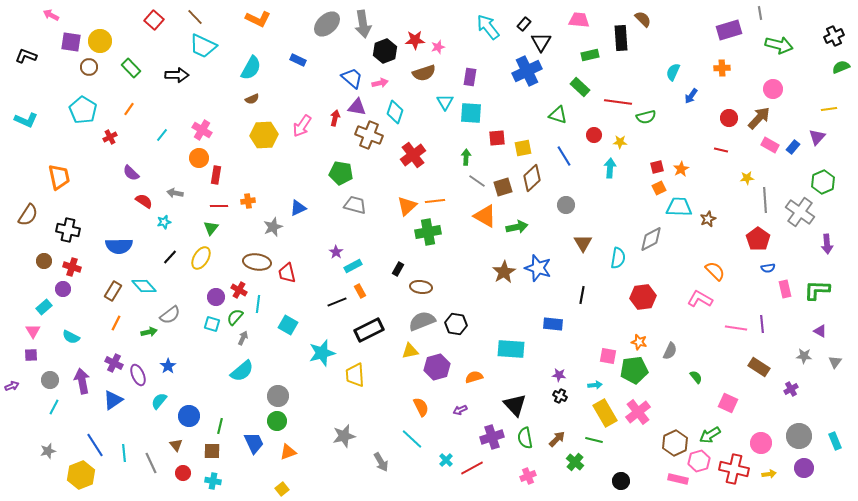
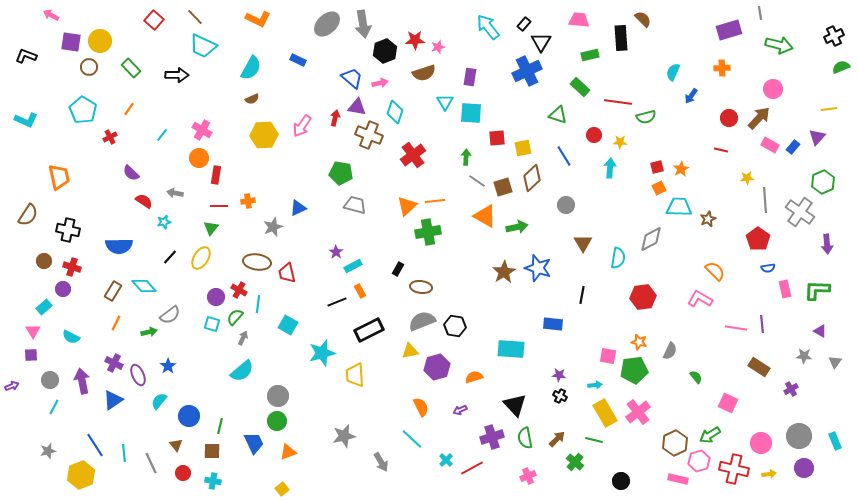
black hexagon at (456, 324): moved 1 px left, 2 px down
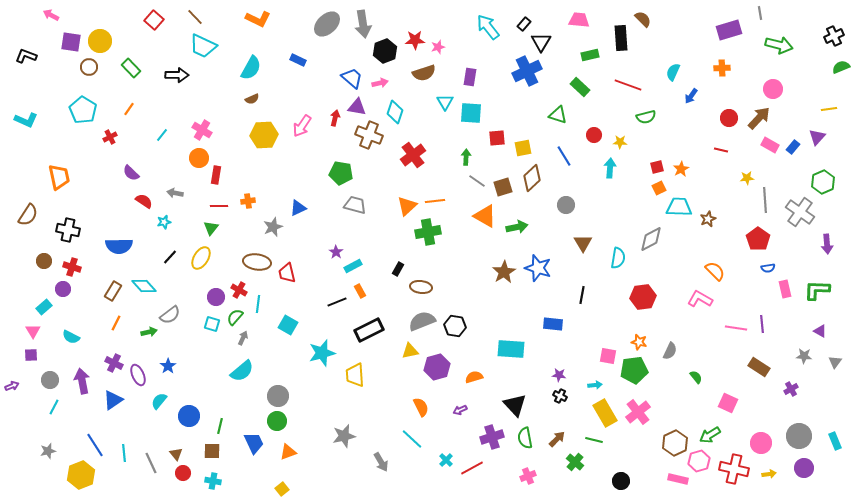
red line at (618, 102): moved 10 px right, 17 px up; rotated 12 degrees clockwise
brown triangle at (176, 445): moved 9 px down
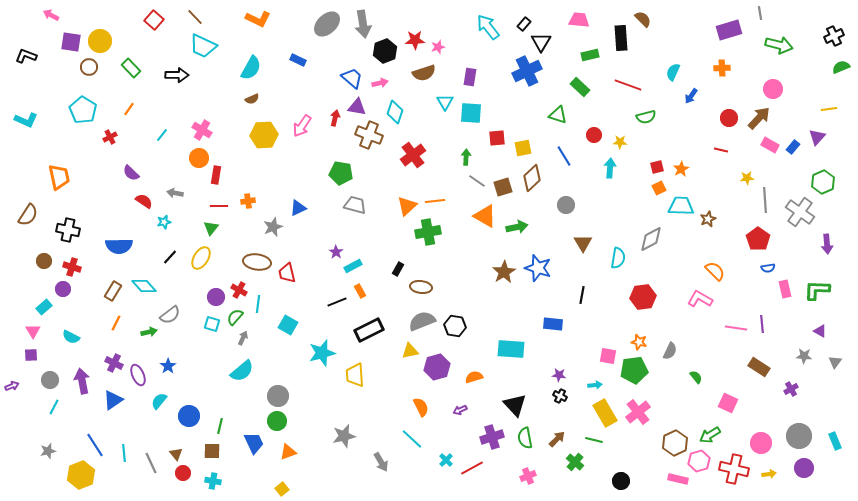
cyan trapezoid at (679, 207): moved 2 px right, 1 px up
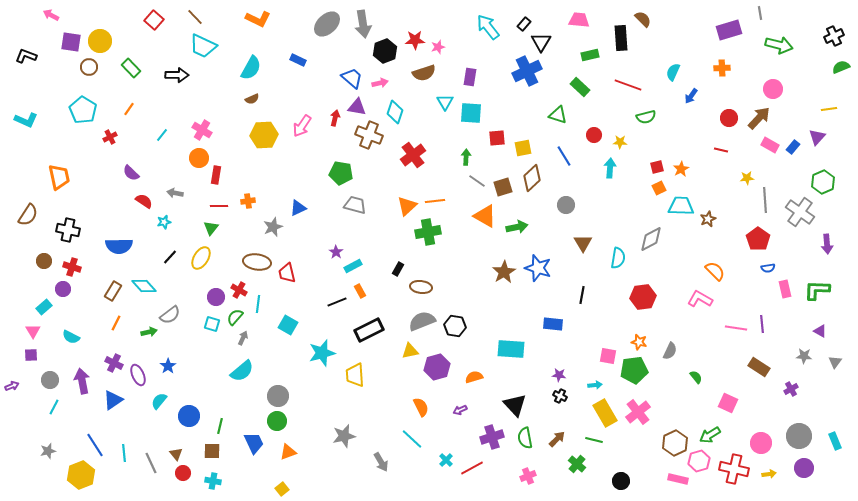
green cross at (575, 462): moved 2 px right, 2 px down
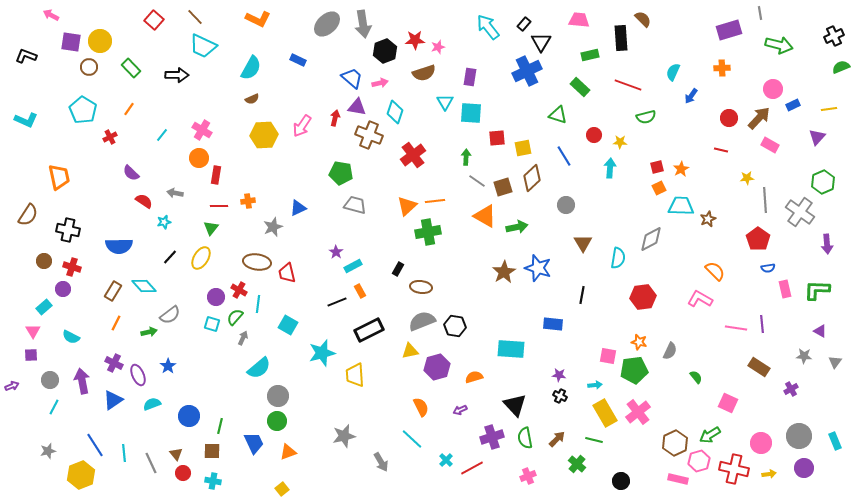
blue rectangle at (793, 147): moved 42 px up; rotated 24 degrees clockwise
cyan semicircle at (242, 371): moved 17 px right, 3 px up
cyan semicircle at (159, 401): moved 7 px left, 3 px down; rotated 30 degrees clockwise
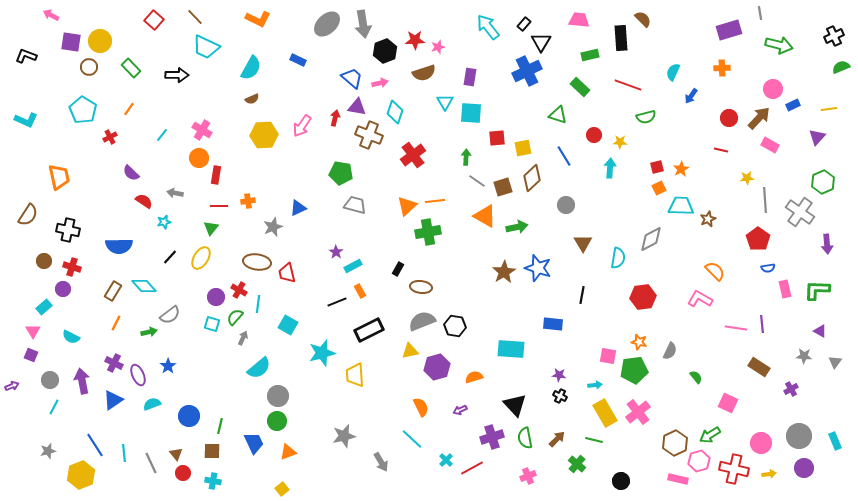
cyan trapezoid at (203, 46): moved 3 px right, 1 px down
purple square at (31, 355): rotated 24 degrees clockwise
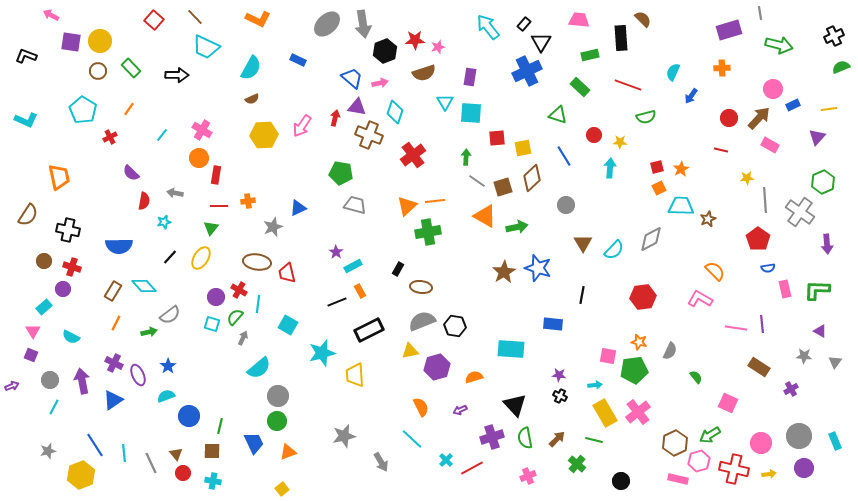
brown circle at (89, 67): moved 9 px right, 4 px down
red semicircle at (144, 201): rotated 66 degrees clockwise
cyan semicircle at (618, 258): moved 4 px left, 8 px up; rotated 35 degrees clockwise
cyan semicircle at (152, 404): moved 14 px right, 8 px up
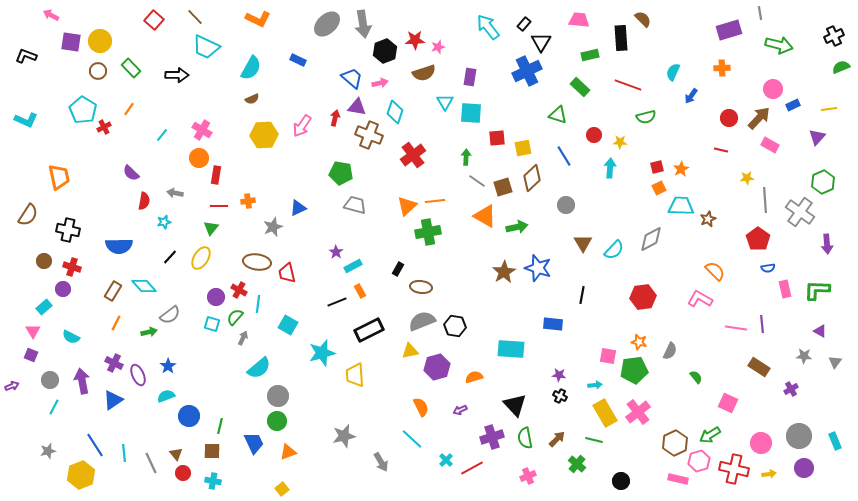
red cross at (110, 137): moved 6 px left, 10 px up
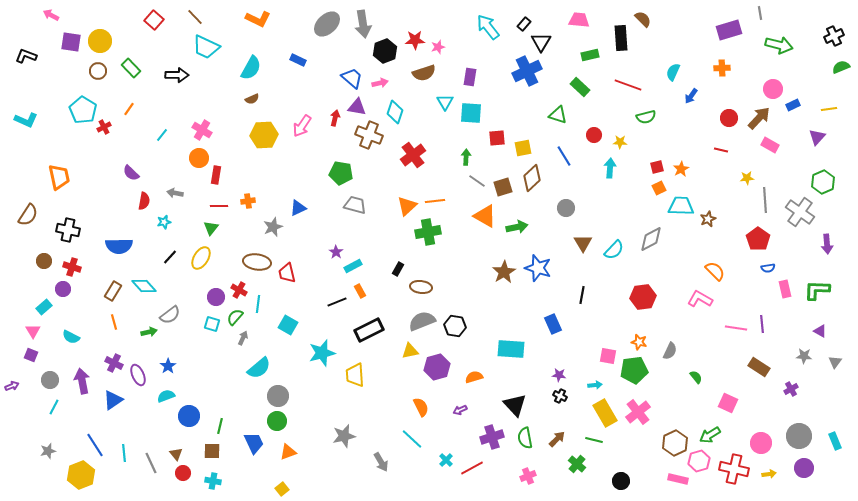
gray circle at (566, 205): moved 3 px down
orange line at (116, 323): moved 2 px left, 1 px up; rotated 42 degrees counterclockwise
blue rectangle at (553, 324): rotated 60 degrees clockwise
